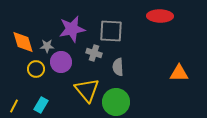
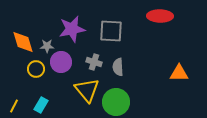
gray cross: moved 9 px down
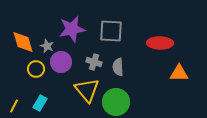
red ellipse: moved 27 px down
gray star: rotated 24 degrees clockwise
cyan rectangle: moved 1 px left, 2 px up
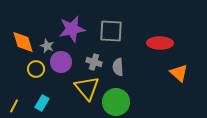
orange triangle: rotated 42 degrees clockwise
yellow triangle: moved 2 px up
cyan rectangle: moved 2 px right
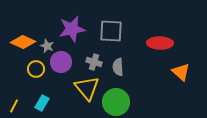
orange diamond: rotated 50 degrees counterclockwise
orange triangle: moved 2 px right, 1 px up
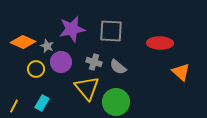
gray semicircle: rotated 48 degrees counterclockwise
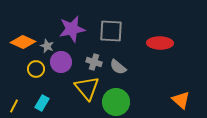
orange triangle: moved 28 px down
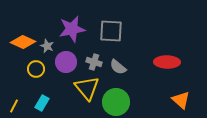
red ellipse: moved 7 px right, 19 px down
purple circle: moved 5 px right
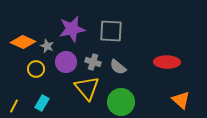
gray cross: moved 1 px left
green circle: moved 5 px right
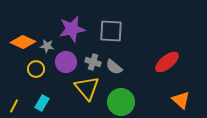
gray star: rotated 16 degrees counterclockwise
red ellipse: rotated 40 degrees counterclockwise
gray semicircle: moved 4 px left
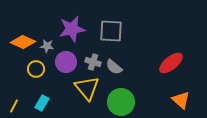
red ellipse: moved 4 px right, 1 px down
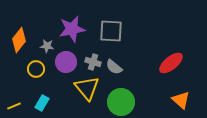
orange diamond: moved 4 px left, 2 px up; rotated 75 degrees counterclockwise
yellow line: rotated 40 degrees clockwise
